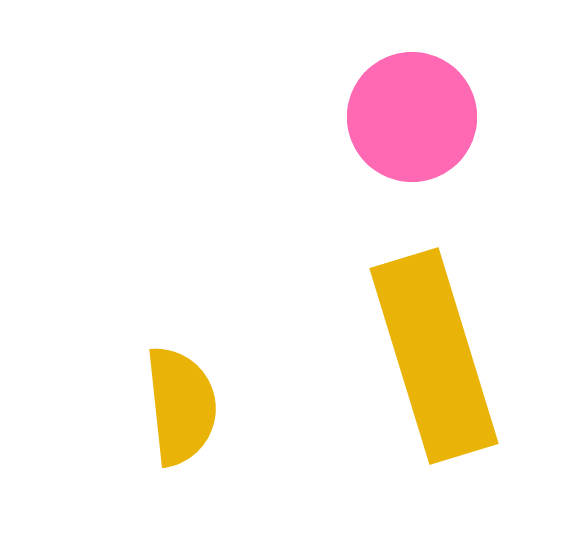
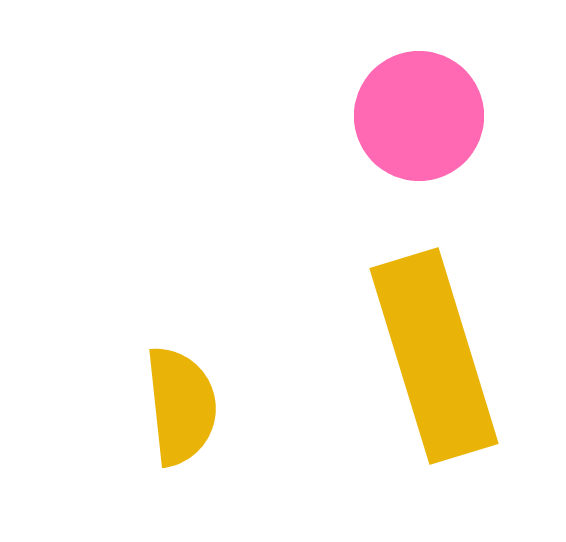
pink circle: moved 7 px right, 1 px up
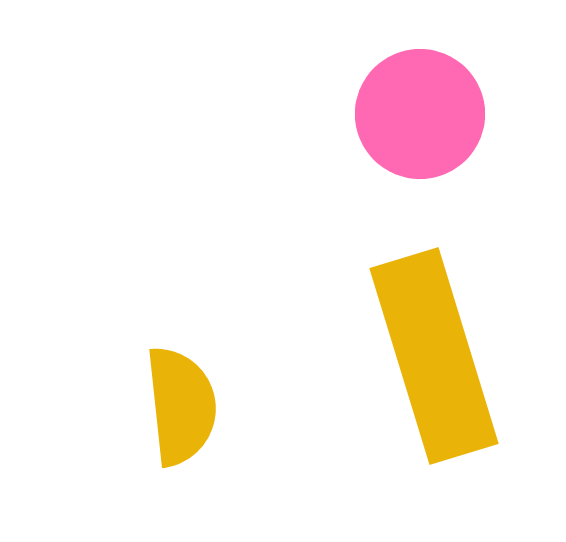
pink circle: moved 1 px right, 2 px up
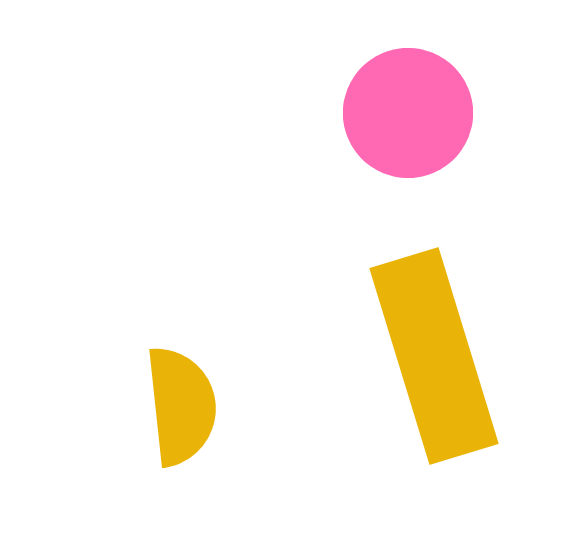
pink circle: moved 12 px left, 1 px up
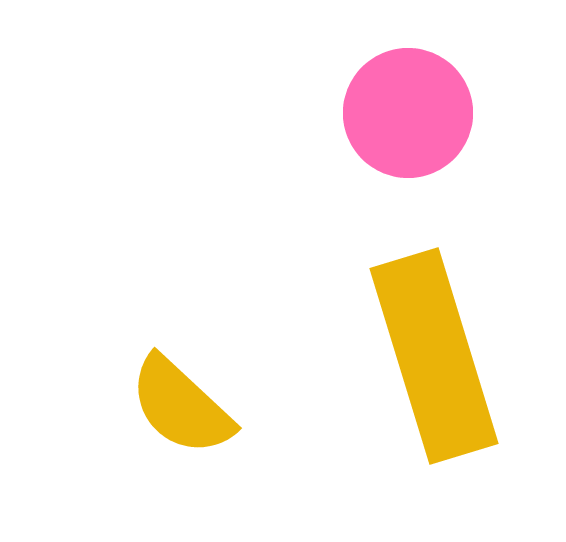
yellow semicircle: rotated 139 degrees clockwise
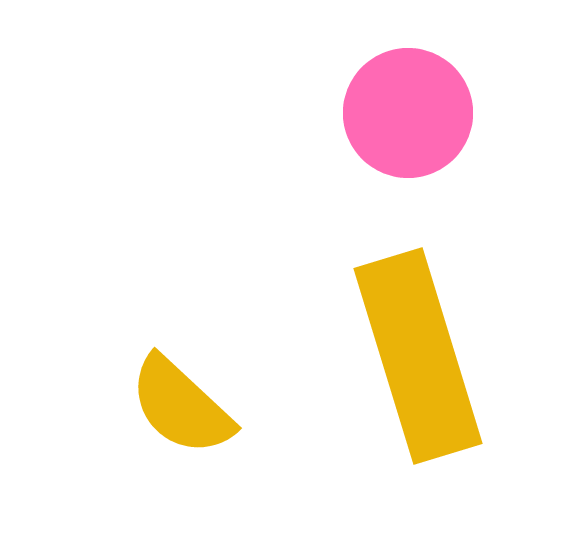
yellow rectangle: moved 16 px left
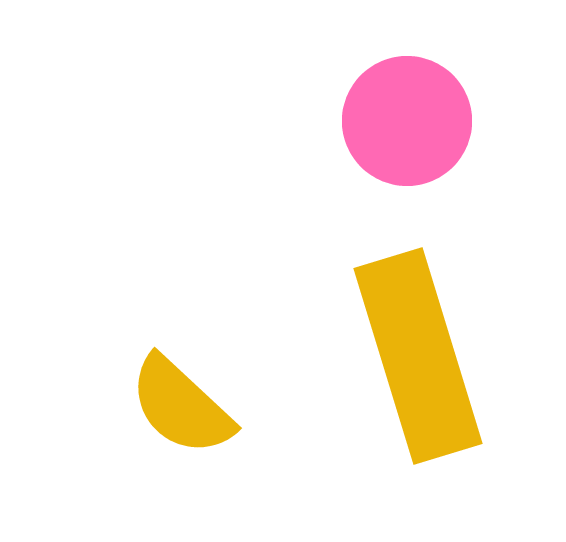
pink circle: moved 1 px left, 8 px down
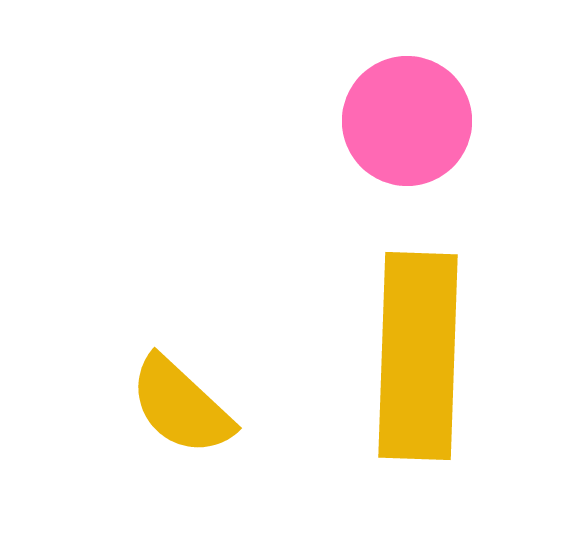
yellow rectangle: rotated 19 degrees clockwise
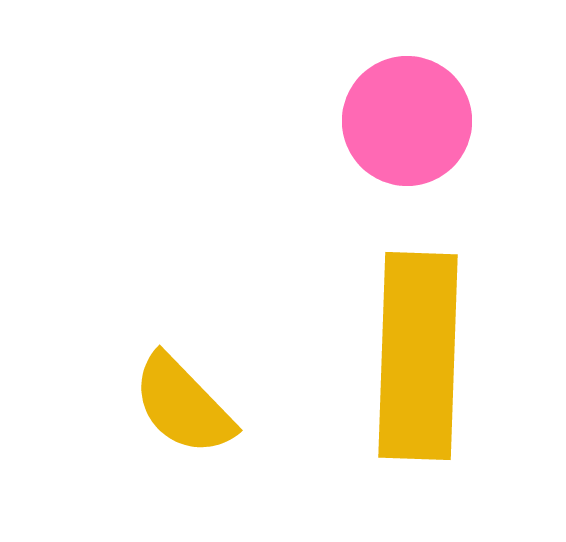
yellow semicircle: moved 2 px right, 1 px up; rotated 3 degrees clockwise
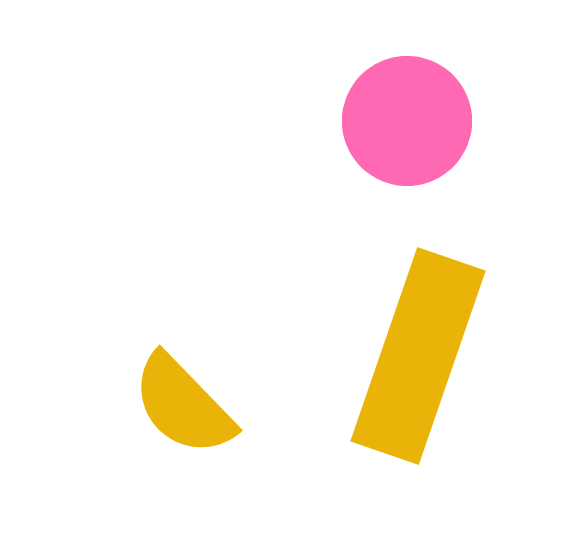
yellow rectangle: rotated 17 degrees clockwise
